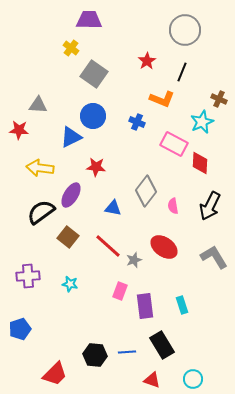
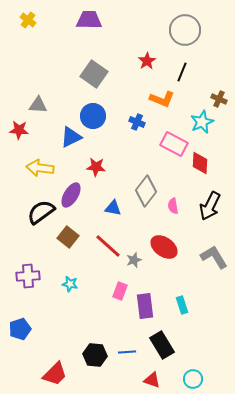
yellow cross at (71, 48): moved 43 px left, 28 px up
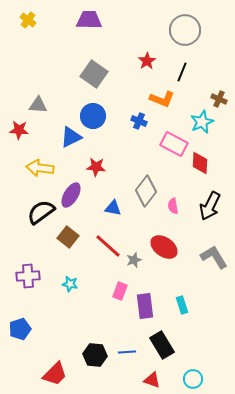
blue cross at (137, 122): moved 2 px right, 1 px up
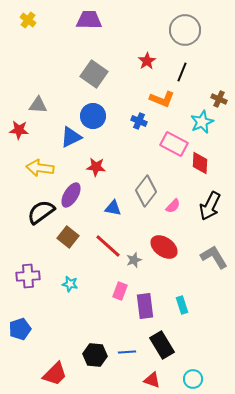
pink semicircle at (173, 206): rotated 126 degrees counterclockwise
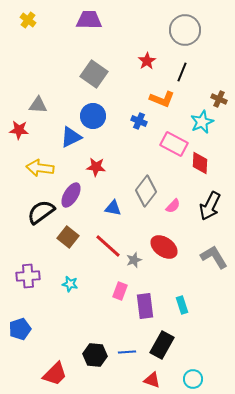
black rectangle at (162, 345): rotated 60 degrees clockwise
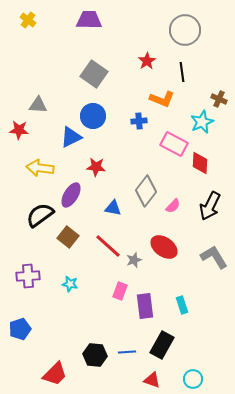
black line at (182, 72): rotated 30 degrees counterclockwise
blue cross at (139, 121): rotated 28 degrees counterclockwise
black semicircle at (41, 212): moved 1 px left, 3 px down
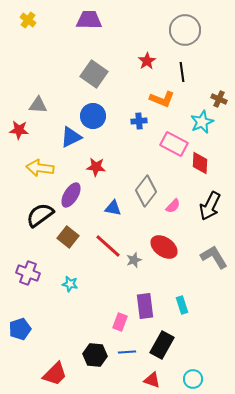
purple cross at (28, 276): moved 3 px up; rotated 25 degrees clockwise
pink rectangle at (120, 291): moved 31 px down
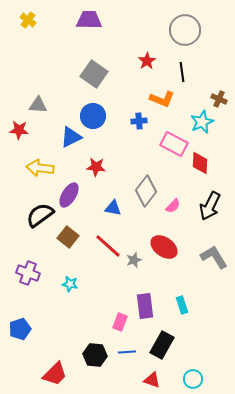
purple ellipse at (71, 195): moved 2 px left
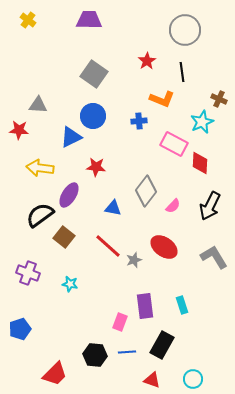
brown square at (68, 237): moved 4 px left
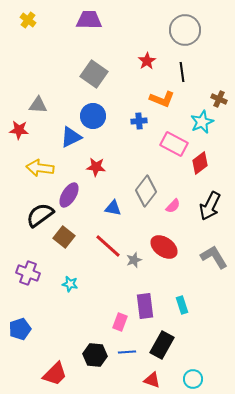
red diamond at (200, 163): rotated 50 degrees clockwise
